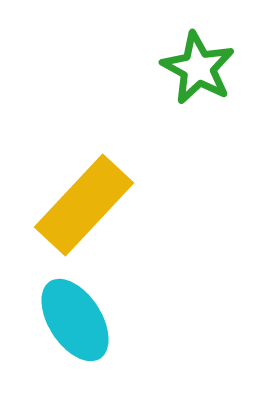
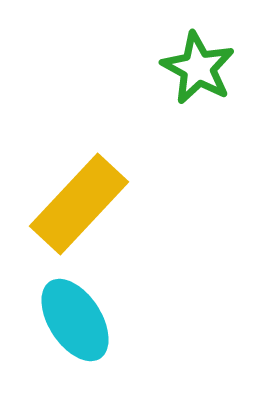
yellow rectangle: moved 5 px left, 1 px up
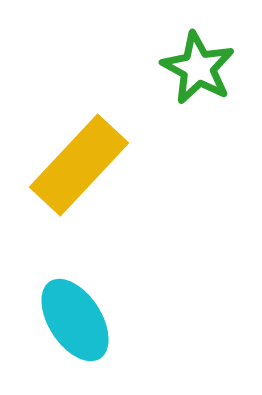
yellow rectangle: moved 39 px up
